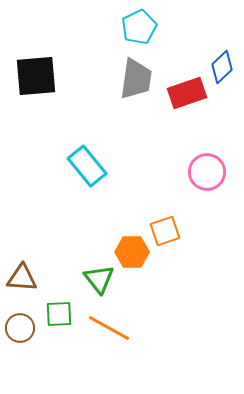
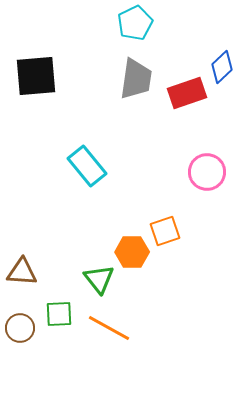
cyan pentagon: moved 4 px left, 4 px up
brown triangle: moved 6 px up
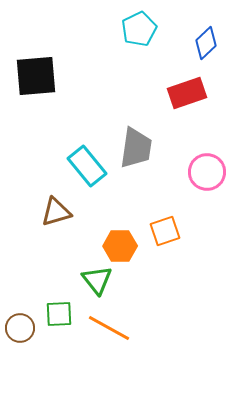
cyan pentagon: moved 4 px right, 6 px down
blue diamond: moved 16 px left, 24 px up
gray trapezoid: moved 69 px down
orange hexagon: moved 12 px left, 6 px up
brown triangle: moved 34 px right, 60 px up; rotated 20 degrees counterclockwise
green triangle: moved 2 px left, 1 px down
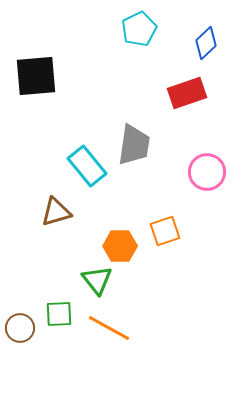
gray trapezoid: moved 2 px left, 3 px up
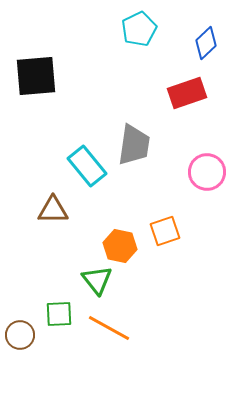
brown triangle: moved 3 px left, 2 px up; rotated 16 degrees clockwise
orange hexagon: rotated 12 degrees clockwise
brown circle: moved 7 px down
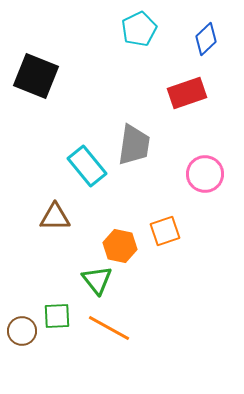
blue diamond: moved 4 px up
black square: rotated 27 degrees clockwise
pink circle: moved 2 px left, 2 px down
brown triangle: moved 2 px right, 7 px down
green square: moved 2 px left, 2 px down
brown circle: moved 2 px right, 4 px up
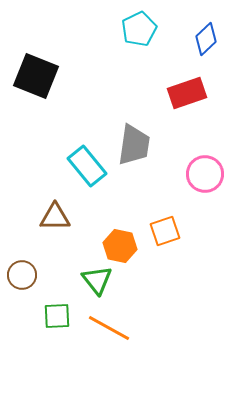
brown circle: moved 56 px up
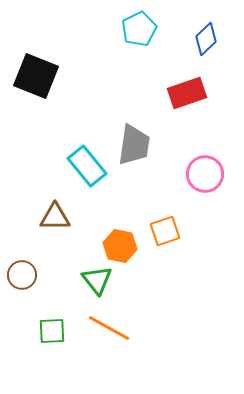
green square: moved 5 px left, 15 px down
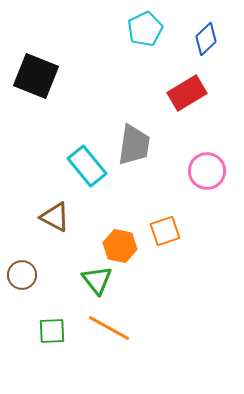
cyan pentagon: moved 6 px right
red rectangle: rotated 12 degrees counterclockwise
pink circle: moved 2 px right, 3 px up
brown triangle: rotated 28 degrees clockwise
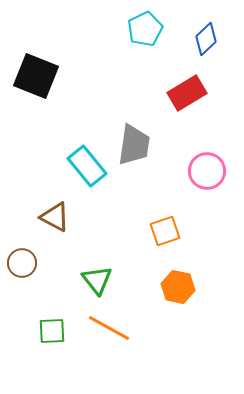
orange hexagon: moved 58 px right, 41 px down
brown circle: moved 12 px up
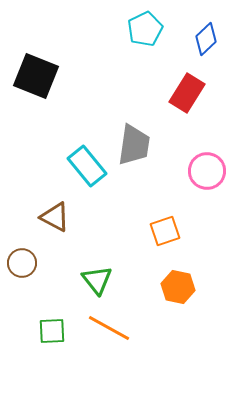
red rectangle: rotated 27 degrees counterclockwise
